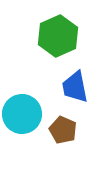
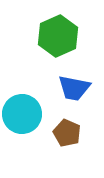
blue trapezoid: moved 1 px left, 1 px down; rotated 68 degrees counterclockwise
brown pentagon: moved 4 px right, 3 px down
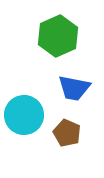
cyan circle: moved 2 px right, 1 px down
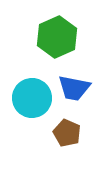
green hexagon: moved 1 px left, 1 px down
cyan circle: moved 8 px right, 17 px up
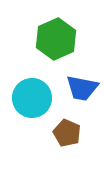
green hexagon: moved 1 px left, 2 px down
blue trapezoid: moved 8 px right
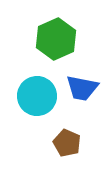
cyan circle: moved 5 px right, 2 px up
brown pentagon: moved 10 px down
